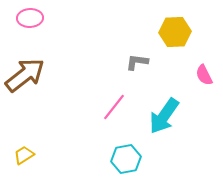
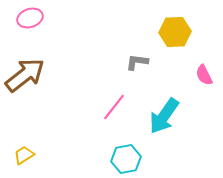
pink ellipse: rotated 15 degrees counterclockwise
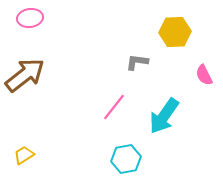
pink ellipse: rotated 10 degrees clockwise
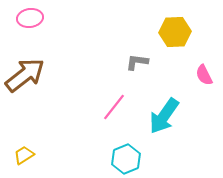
cyan hexagon: rotated 12 degrees counterclockwise
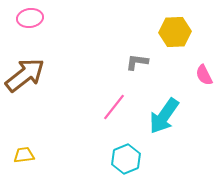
yellow trapezoid: rotated 25 degrees clockwise
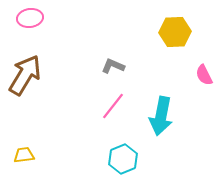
gray L-shape: moved 24 px left, 4 px down; rotated 15 degrees clockwise
brown arrow: rotated 21 degrees counterclockwise
pink line: moved 1 px left, 1 px up
cyan arrow: moved 3 px left; rotated 24 degrees counterclockwise
cyan hexagon: moved 3 px left
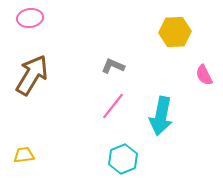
brown arrow: moved 7 px right
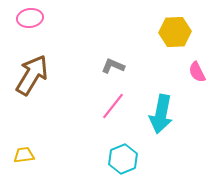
pink semicircle: moved 7 px left, 3 px up
cyan arrow: moved 2 px up
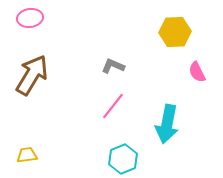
cyan arrow: moved 6 px right, 10 px down
yellow trapezoid: moved 3 px right
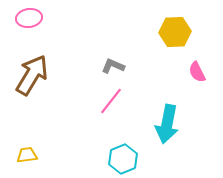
pink ellipse: moved 1 px left
pink line: moved 2 px left, 5 px up
